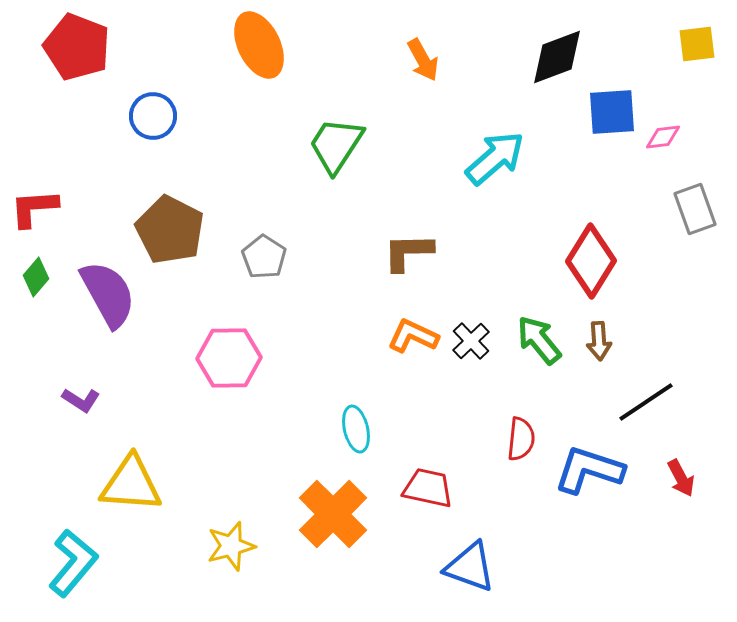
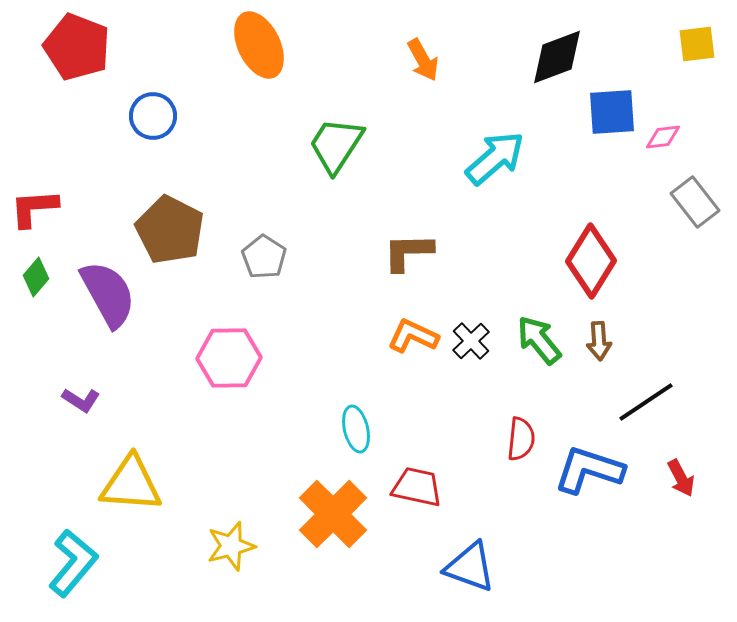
gray rectangle: moved 7 px up; rotated 18 degrees counterclockwise
red trapezoid: moved 11 px left, 1 px up
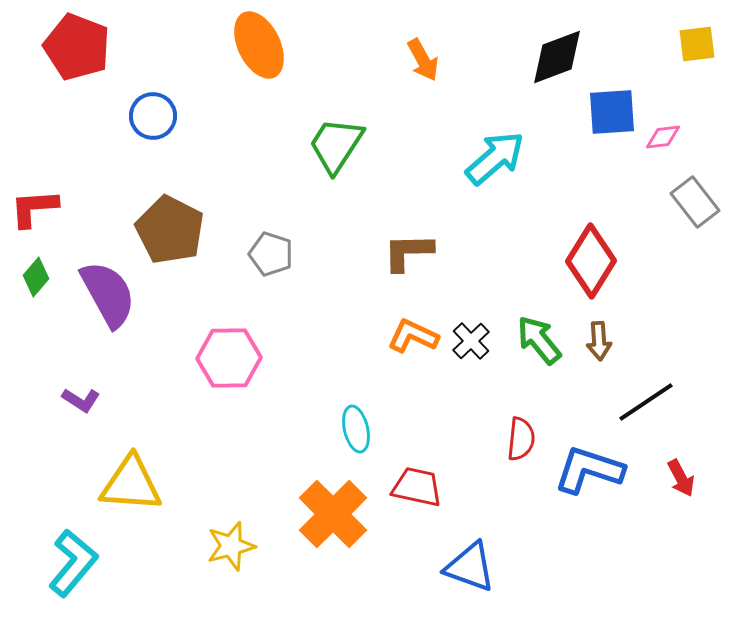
gray pentagon: moved 7 px right, 3 px up; rotated 15 degrees counterclockwise
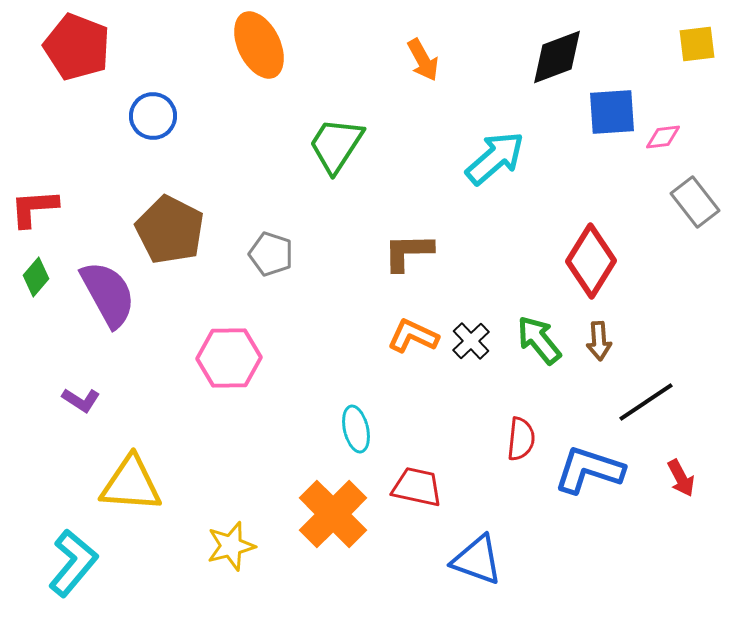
blue triangle: moved 7 px right, 7 px up
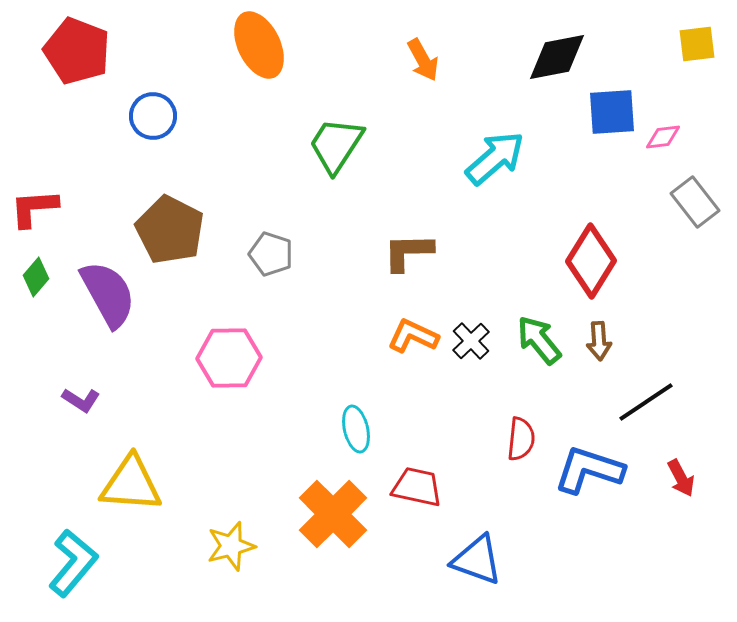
red pentagon: moved 4 px down
black diamond: rotated 10 degrees clockwise
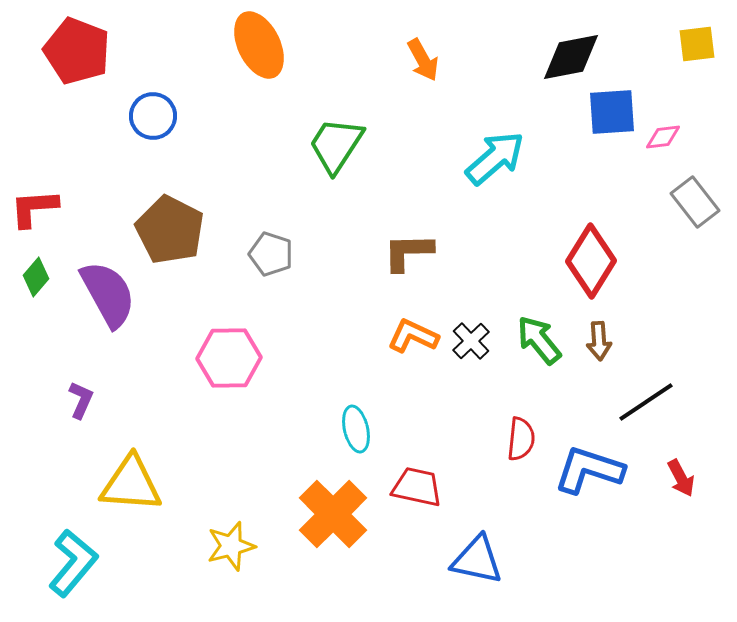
black diamond: moved 14 px right
purple L-shape: rotated 99 degrees counterclockwise
blue triangle: rotated 8 degrees counterclockwise
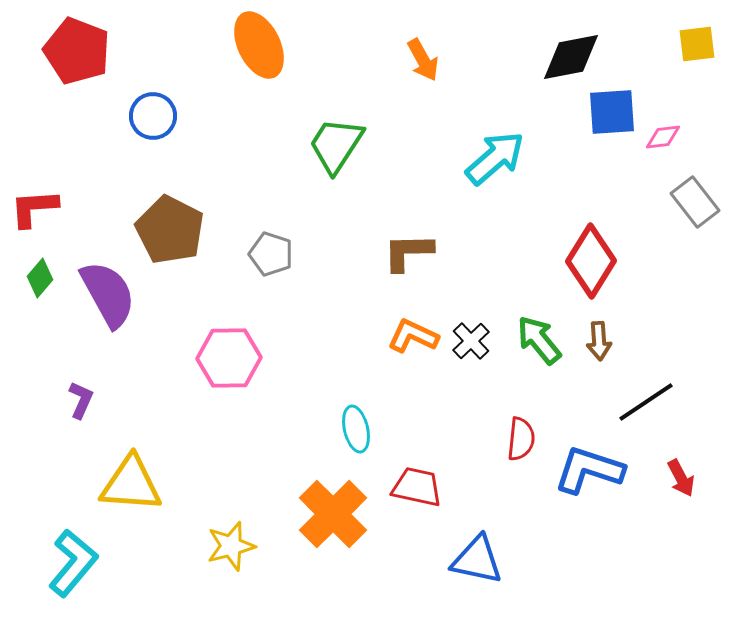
green diamond: moved 4 px right, 1 px down
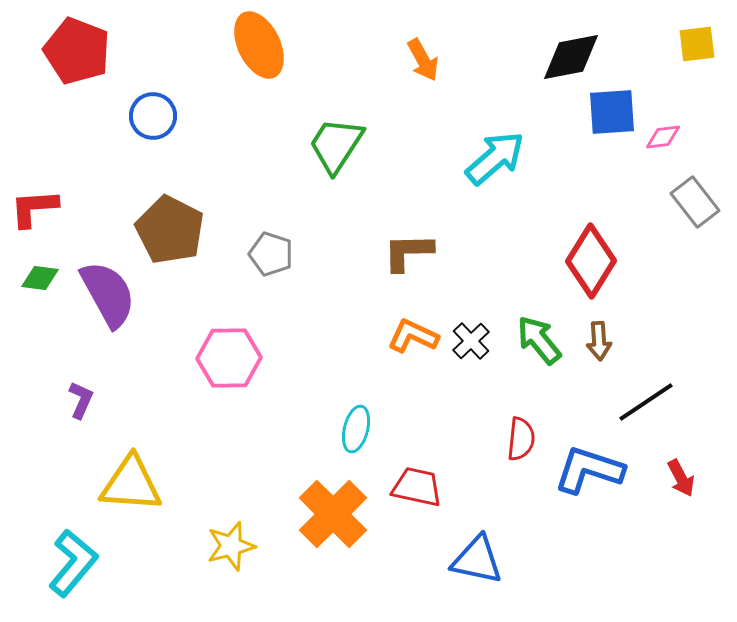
green diamond: rotated 57 degrees clockwise
cyan ellipse: rotated 27 degrees clockwise
